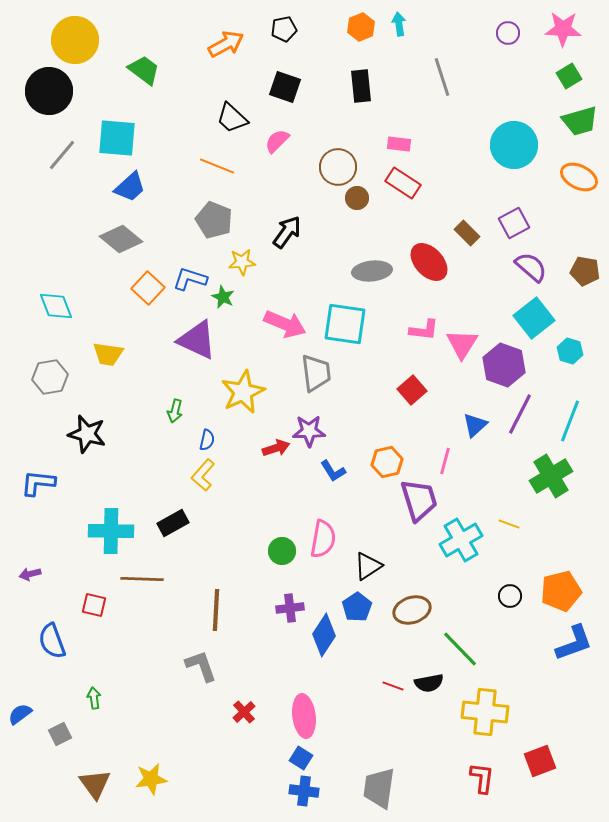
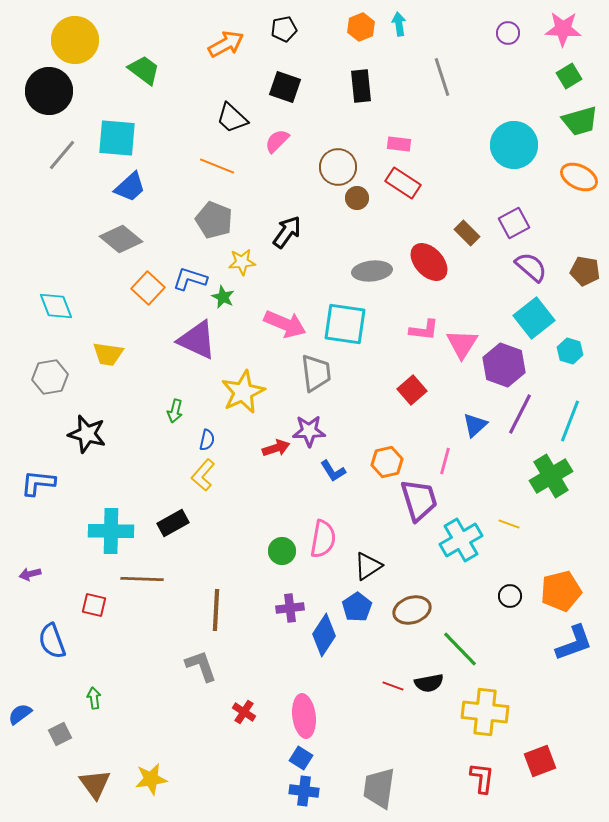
red cross at (244, 712): rotated 15 degrees counterclockwise
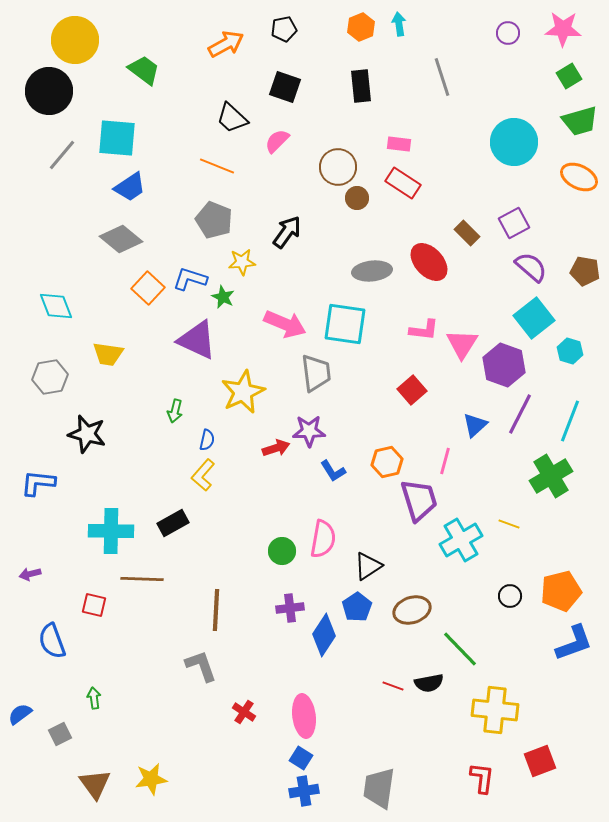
cyan circle at (514, 145): moved 3 px up
blue trapezoid at (130, 187): rotated 8 degrees clockwise
yellow cross at (485, 712): moved 10 px right, 2 px up
blue cross at (304, 791): rotated 16 degrees counterclockwise
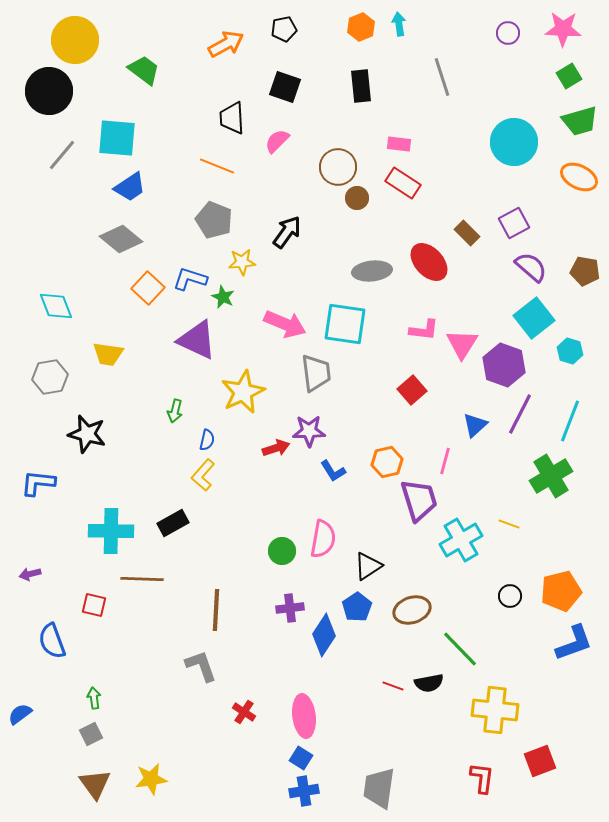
black trapezoid at (232, 118): rotated 44 degrees clockwise
gray square at (60, 734): moved 31 px right
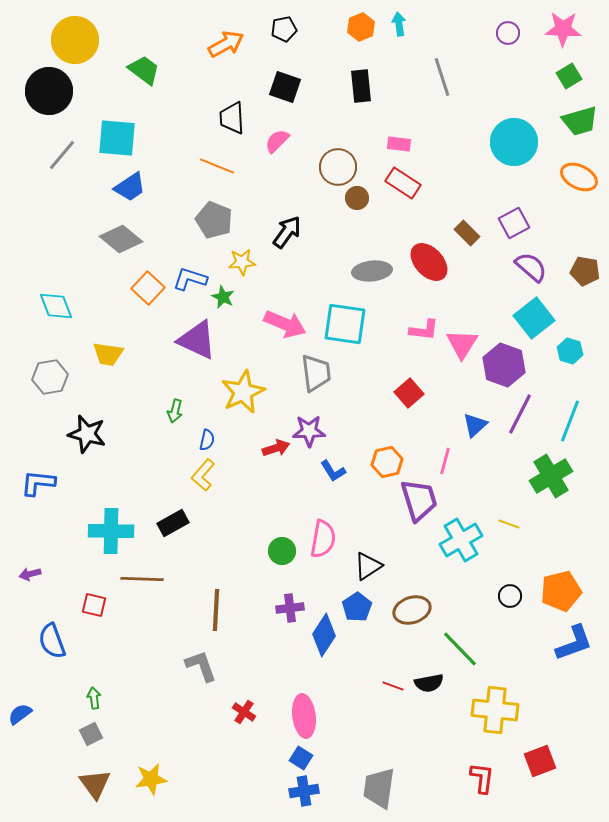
red square at (412, 390): moved 3 px left, 3 px down
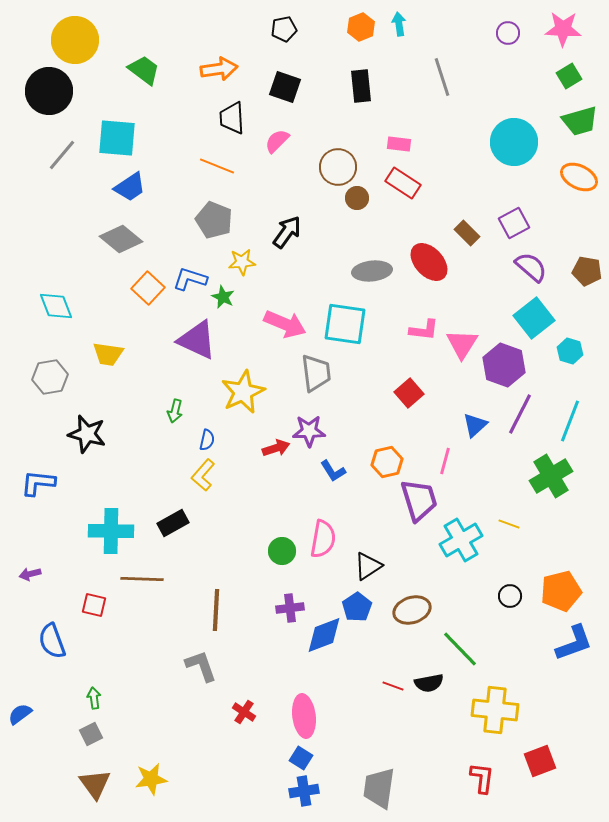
orange arrow at (226, 44): moved 7 px left, 25 px down; rotated 21 degrees clockwise
brown pentagon at (585, 271): moved 2 px right
blue diamond at (324, 635): rotated 36 degrees clockwise
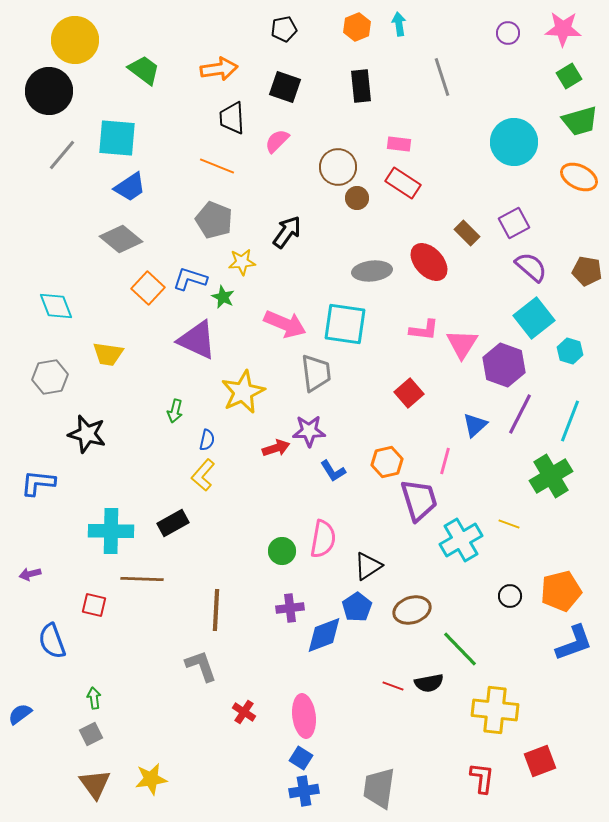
orange hexagon at (361, 27): moved 4 px left
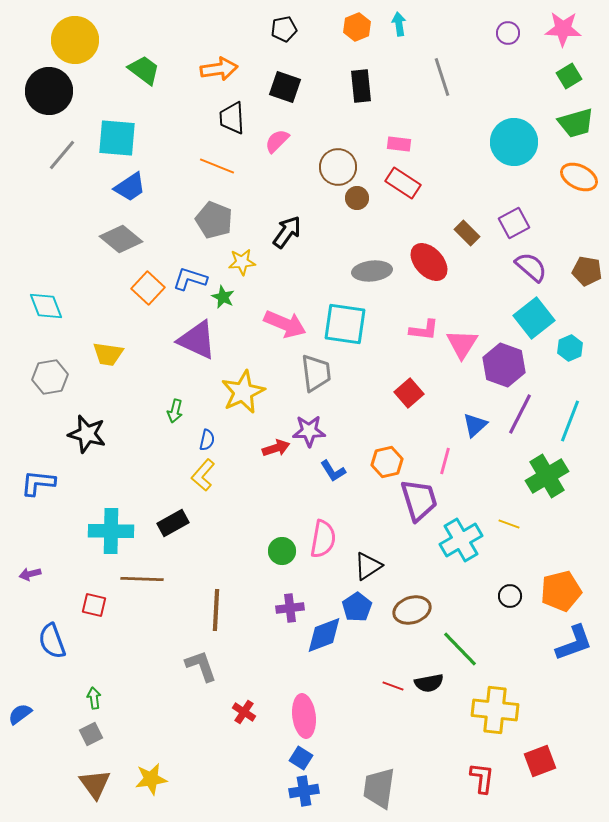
green trapezoid at (580, 121): moved 4 px left, 2 px down
cyan diamond at (56, 306): moved 10 px left
cyan hexagon at (570, 351): moved 3 px up; rotated 20 degrees clockwise
green cross at (551, 476): moved 4 px left
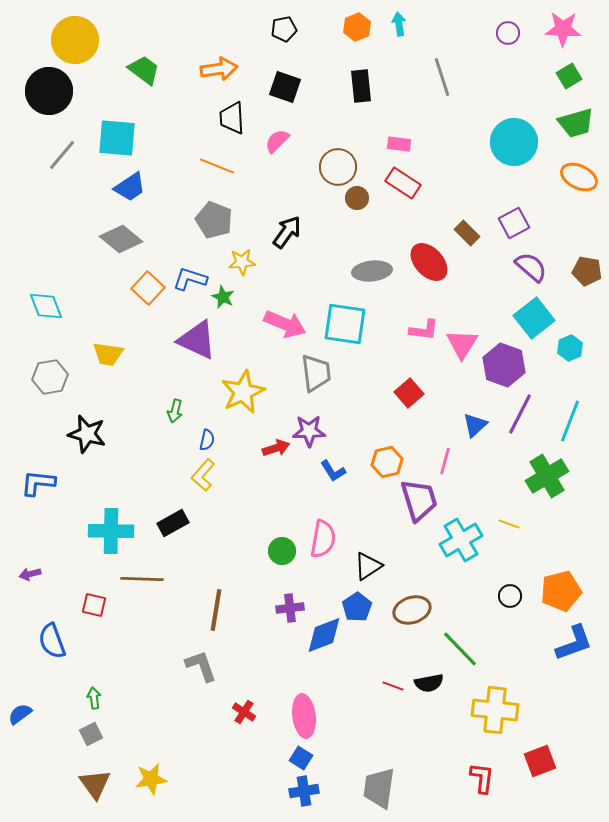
brown line at (216, 610): rotated 6 degrees clockwise
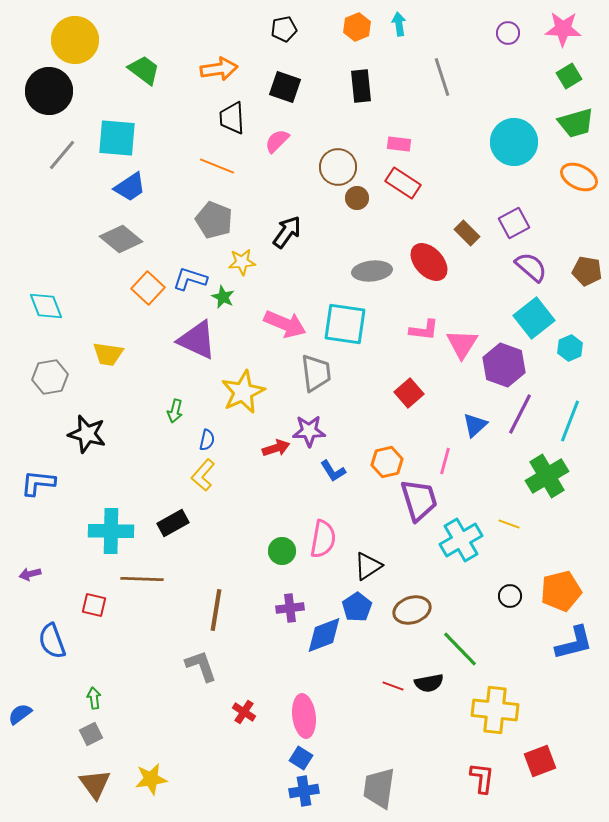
blue L-shape at (574, 643): rotated 6 degrees clockwise
